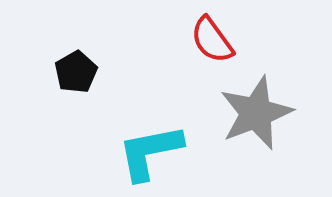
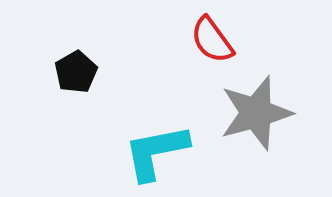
gray star: rotated 6 degrees clockwise
cyan L-shape: moved 6 px right
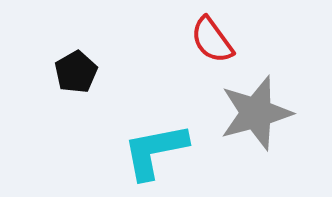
cyan L-shape: moved 1 px left, 1 px up
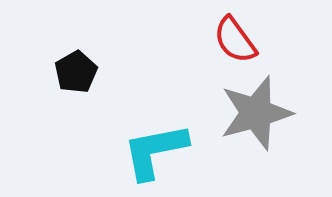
red semicircle: moved 23 px right
